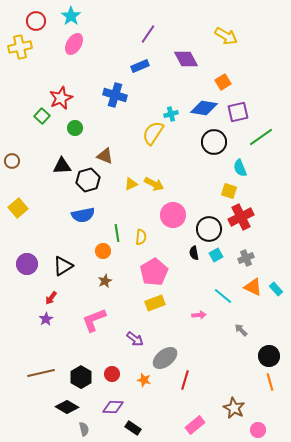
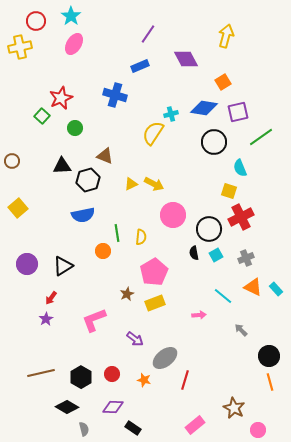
yellow arrow at (226, 36): rotated 105 degrees counterclockwise
brown star at (105, 281): moved 22 px right, 13 px down
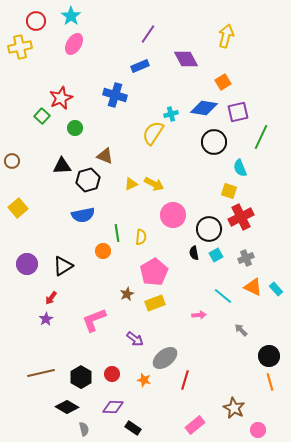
green line at (261, 137): rotated 30 degrees counterclockwise
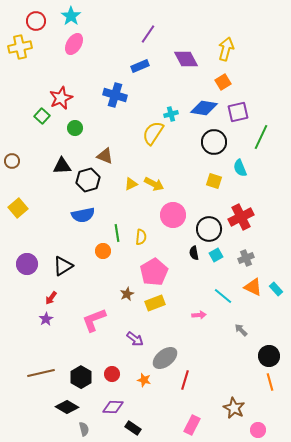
yellow arrow at (226, 36): moved 13 px down
yellow square at (229, 191): moved 15 px left, 10 px up
pink rectangle at (195, 425): moved 3 px left; rotated 24 degrees counterclockwise
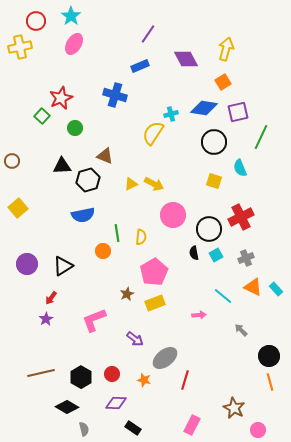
purple diamond at (113, 407): moved 3 px right, 4 px up
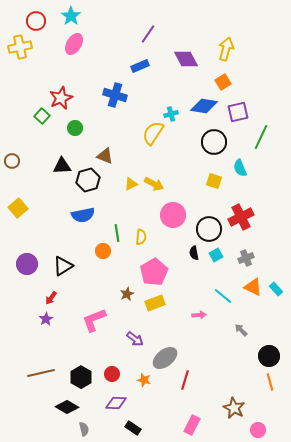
blue diamond at (204, 108): moved 2 px up
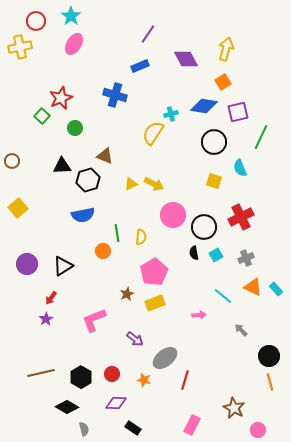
black circle at (209, 229): moved 5 px left, 2 px up
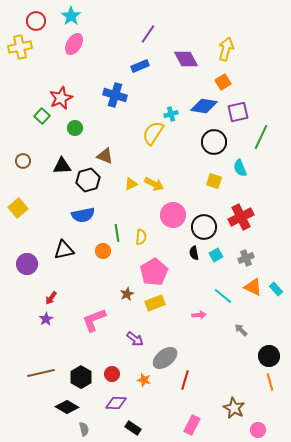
brown circle at (12, 161): moved 11 px right
black triangle at (63, 266): moved 1 px right, 16 px up; rotated 20 degrees clockwise
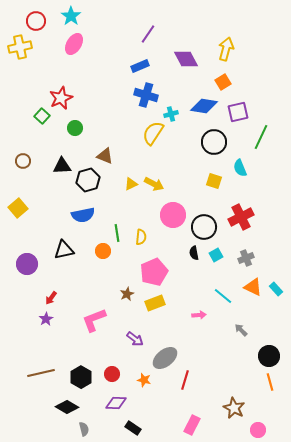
blue cross at (115, 95): moved 31 px right
pink pentagon at (154, 272): rotated 8 degrees clockwise
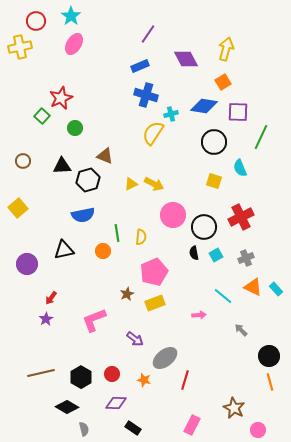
purple square at (238, 112): rotated 15 degrees clockwise
